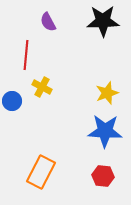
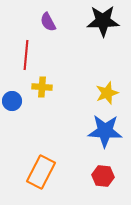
yellow cross: rotated 24 degrees counterclockwise
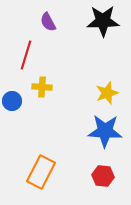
red line: rotated 12 degrees clockwise
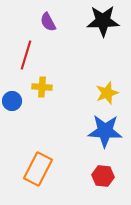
orange rectangle: moved 3 px left, 3 px up
